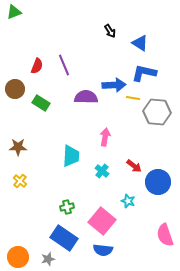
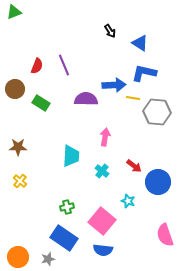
purple semicircle: moved 2 px down
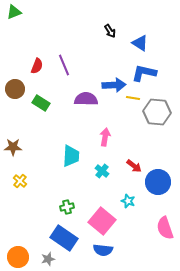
brown star: moved 5 px left
pink semicircle: moved 7 px up
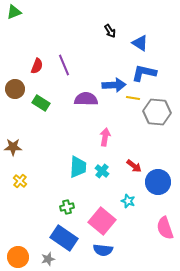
cyan trapezoid: moved 7 px right, 11 px down
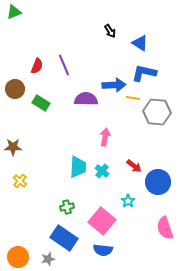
cyan star: rotated 16 degrees clockwise
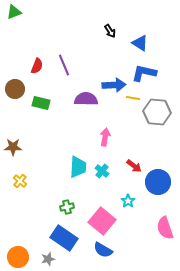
green rectangle: rotated 18 degrees counterclockwise
blue semicircle: rotated 24 degrees clockwise
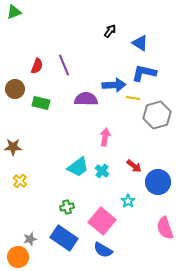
black arrow: rotated 112 degrees counterclockwise
gray hexagon: moved 3 px down; rotated 20 degrees counterclockwise
cyan trapezoid: rotated 50 degrees clockwise
gray star: moved 18 px left, 20 px up
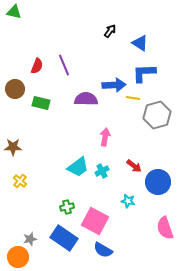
green triangle: rotated 35 degrees clockwise
blue L-shape: rotated 15 degrees counterclockwise
cyan cross: rotated 24 degrees clockwise
cyan star: rotated 24 degrees counterclockwise
pink square: moved 7 px left; rotated 12 degrees counterclockwise
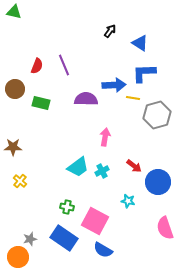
green cross: rotated 24 degrees clockwise
